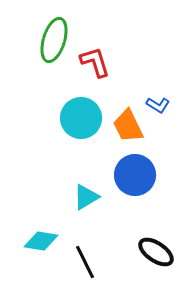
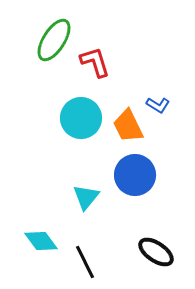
green ellipse: rotated 15 degrees clockwise
cyan triangle: rotated 20 degrees counterclockwise
cyan diamond: rotated 44 degrees clockwise
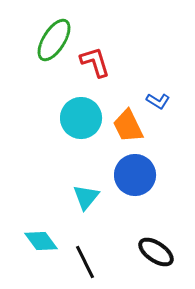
blue L-shape: moved 4 px up
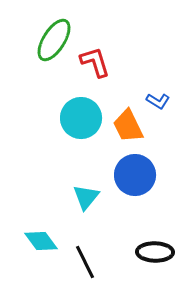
black ellipse: moved 1 px left; rotated 33 degrees counterclockwise
